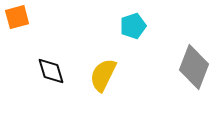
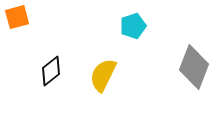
black diamond: rotated 68 degrees clockwise
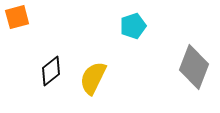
yellow semicircle: moved 10 px left, 3 px down
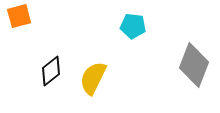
orange square: moved 2 px right, 1 px up
cyan pentagon: rotated 25 degrees clockwise
gray diamond: moved 2 px up
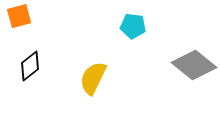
gray diamond: rotated 72 degrees counterclockwise
black diamond: moved 21 px left, 5 px up
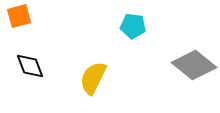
black diamond: rotated 72 degrees counterclockwise
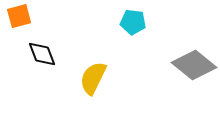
cyan pentagon: moved 4 px up
black diamond: moved 12 px right, 12 px up
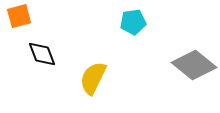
cyan pentagon: rotated 15 degrees counterclockwise
